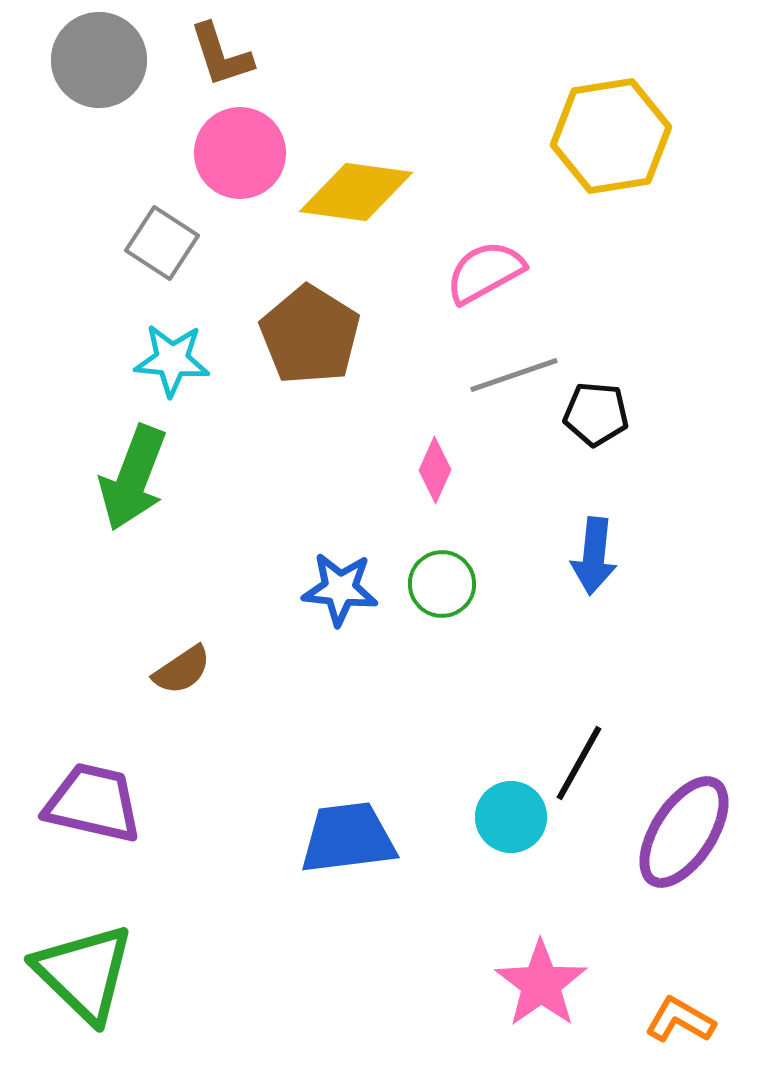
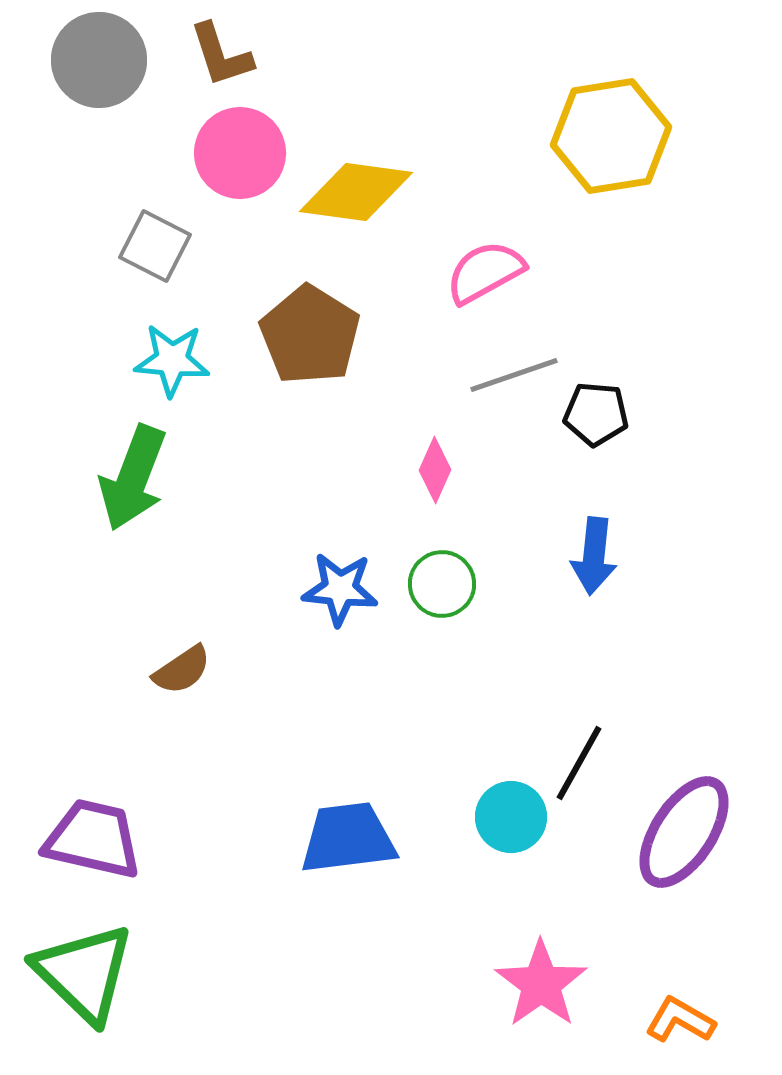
gray square: moved 7 px left, 3 px down; rotated 6 degrees counterclockwise
purple trapezoid: moved 36 px down
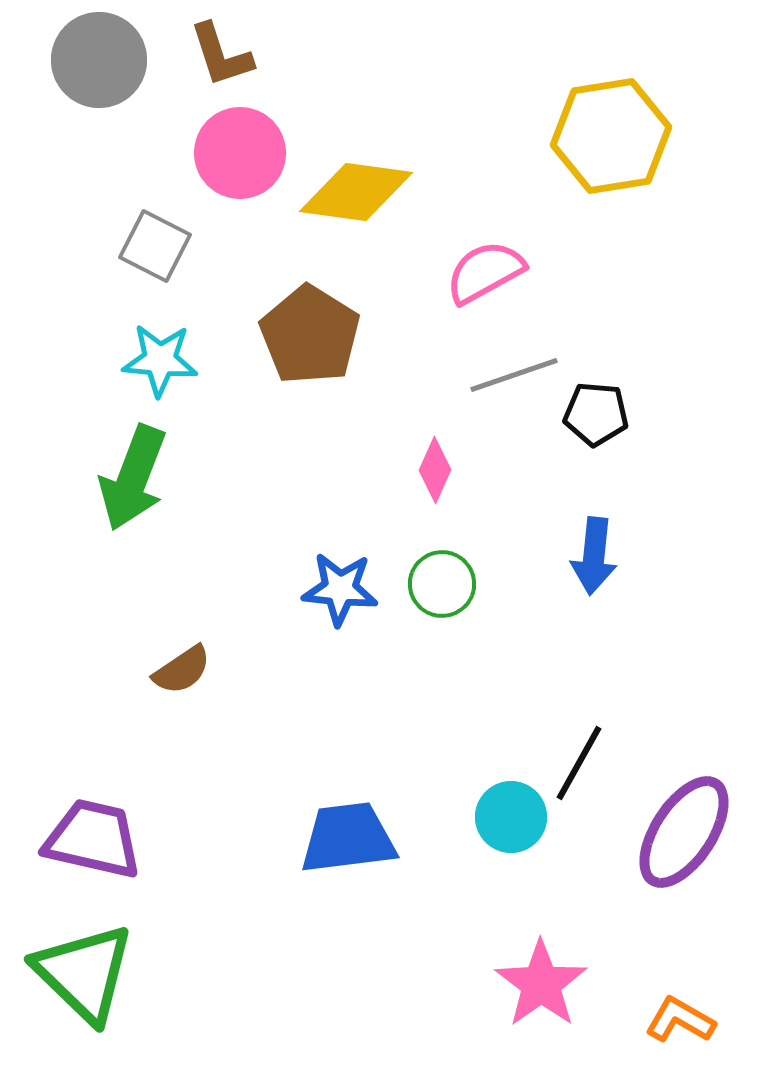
cyan star: moved 12 px left
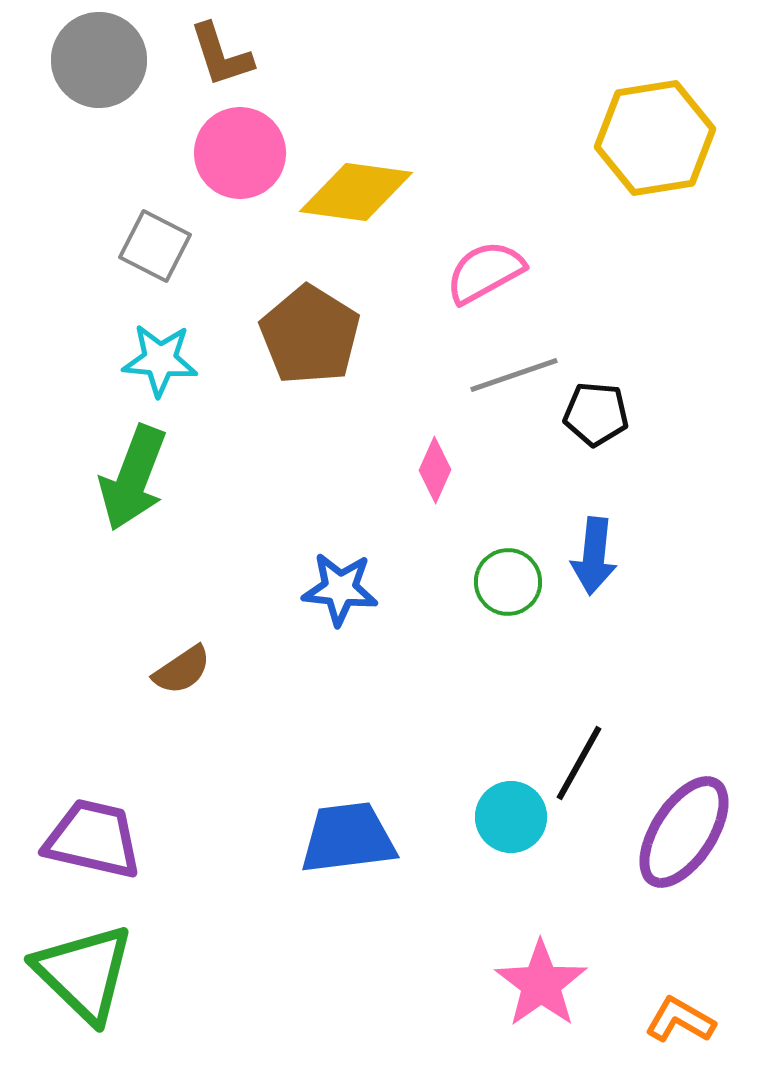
yellow hexagon: moved 44 px right, 2 px down
green circle: moved 66 px right, 2 px up
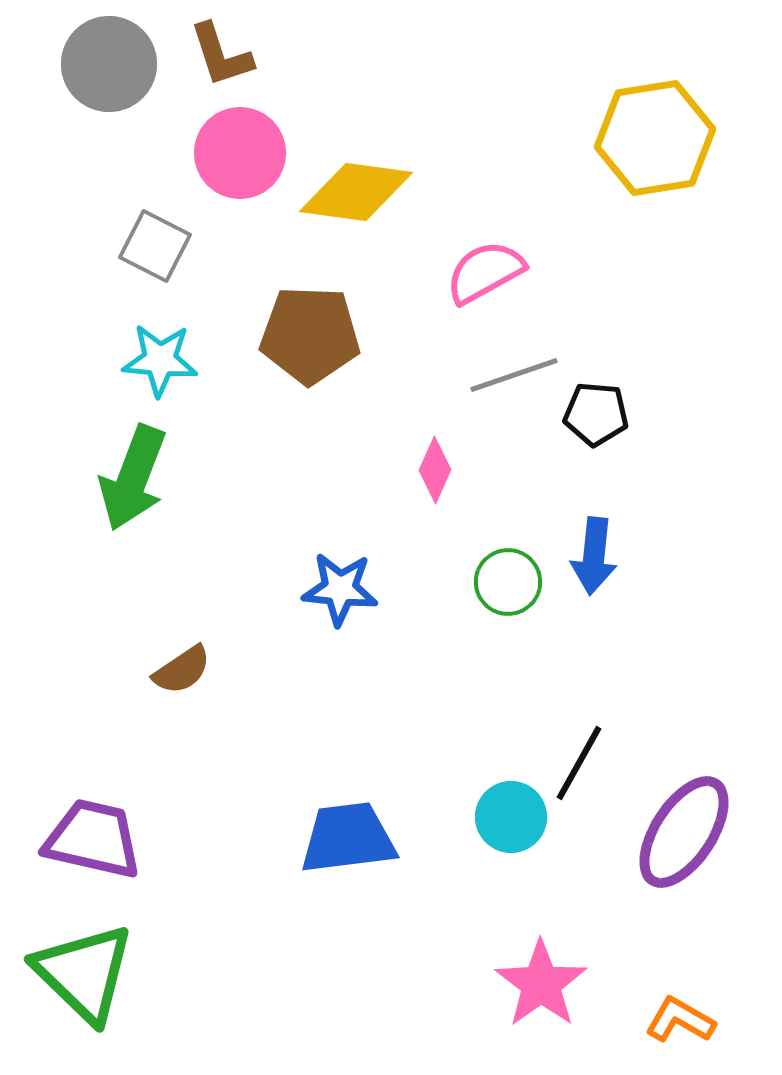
gray circle: moved 10 px right, 4 px down
brown pentagon: rotated 30 degrees counterclockwise
